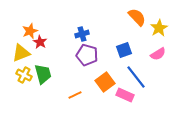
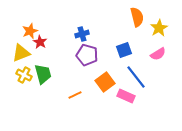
orange semicircle: rotated 30 degrees clockwise
pink rectangle: moved 1 px right, 1 px down
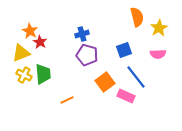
orange star: rotated 21 degrees counterclockwise
pink semicircle: rotated 28 degrees clockwise
green trapezoid: rotated 10 degrees clockwise
orange line: moved 8 px left, 5 px down
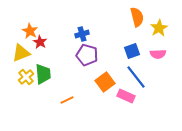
blue square: moved 8 px right, 1 px down
yellow cross: moved 2 px right, 2 px down; rotated 21 degrees clockwise
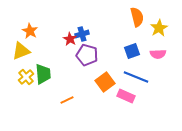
red star: moved 30 px right, 3 px up
yellow triangle: moved 2 px up
blue line: rotated 30 degrees counterclockwise
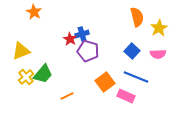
orange star: moved 4 px right, 19 px up
blue square: rotated 28 degrees counterclockwise
purple pentagon: moved 1 px right, 4 px up
green trapezoid: rotated 45 degrees clockwise
orange line: moved 4 px up
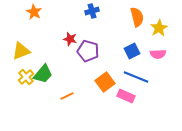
blue cross: moved 10 px right, 23 px up
red star: rotated 16 degrees counterclockwise
blue square: rotated 21 degrees clockwise
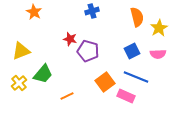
yellow cross: moved 7 px left, 6 px down
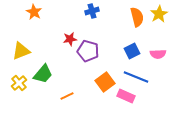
yellow star: moved 14 px up
red star: rotated 24 degrees counterclockwise
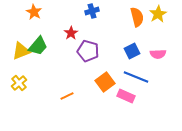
yellow star: moved 1 px left
red star: moved 1 px right, 6 px up; rotated 24 degrees counterclockwise
green trapezoid: moved 5 px left, 28 px up
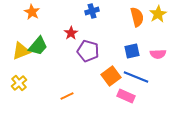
orange star: moved 2 px left
blue square: rotated 14 degrees clockwise
orange square: moved 6 px right, 6 px up
